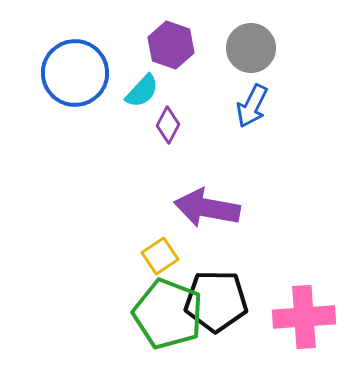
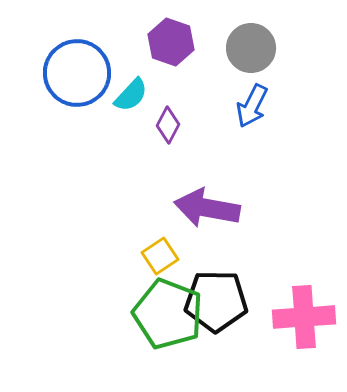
purple hexagon: moved 3 px up
blue circle: moved 2 px right
cyan semicircle: moved 11 px left, 4 px down
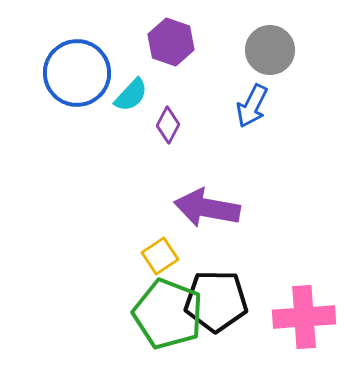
gray circle: moved 19 px right, 2 px down
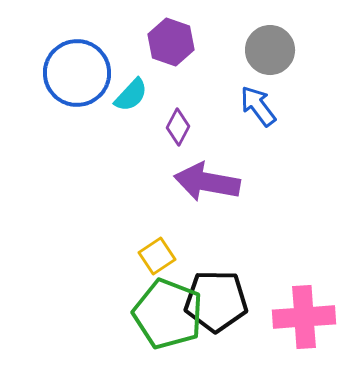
blue arrow: moved 6 px right; rotated 117 degrees clockwise
purple diamond: moved 10 px right, 2 px down
purple arrow: moved 26 px up
yellow square: moved 3 px left
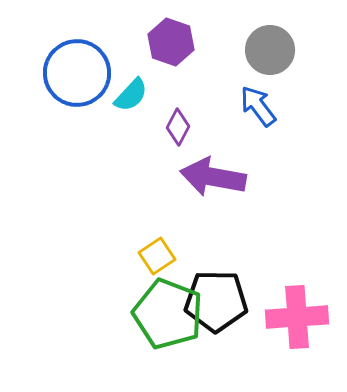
purple arrow: moved 6 px right, 5 px up
pink cross: moved 7 px left
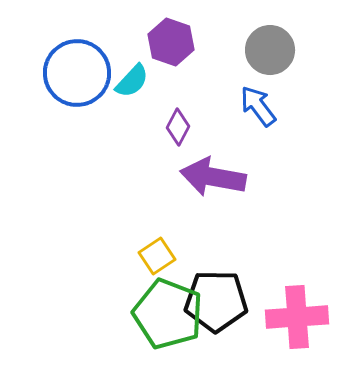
cyan semicircle: moved 1 px right, 14 px up
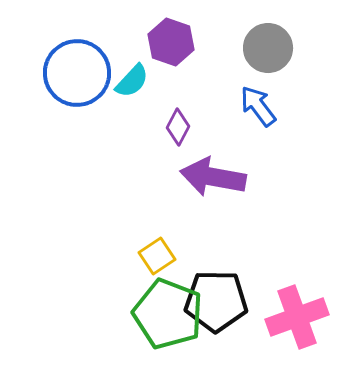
gray circle: moved 2 px left, 2 px up
pink cross: rotated 16 degrees counterclockwise
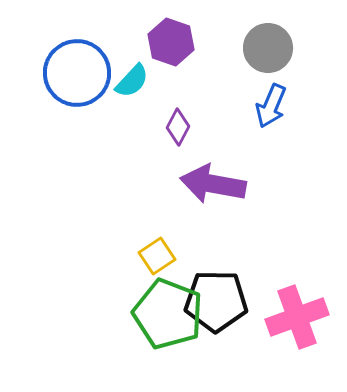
blue arrow: moved 13 px right; rotated 120 degrees counterclockwise
purple arrow: moved 7 px down
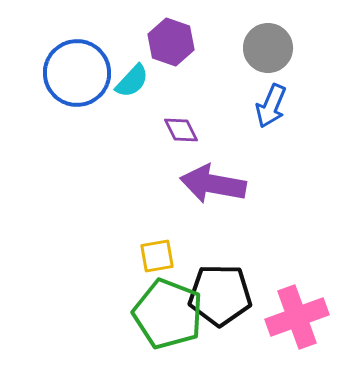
purple diamond: moved 3 px right, 3 px down; rotated 54 degrees counterclockwise
yellow square: rotated 24 degrees clockwise
black pentagon: moved 4 px right, 6 px up
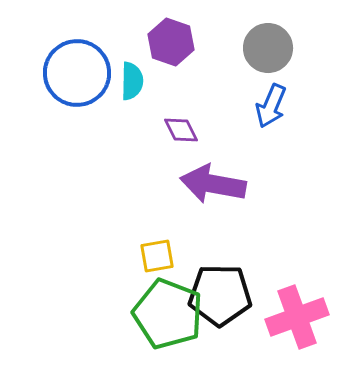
cyan semicircle: rotated 42 degrees counterclockwise
